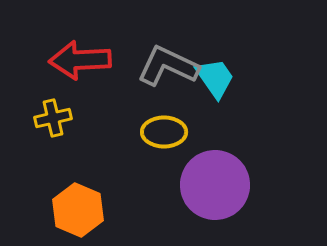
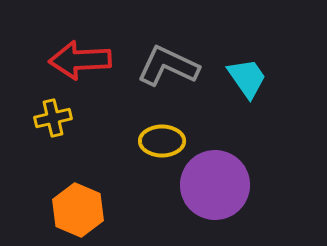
cyan trapezoid: moved 32 px right
yellow ellipse: moved 2 px left, 9 px down
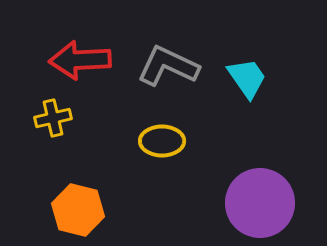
purple circle: moved 45 px right, 18 px down
orange hexagon: rotated 9 degrees counterclockwise
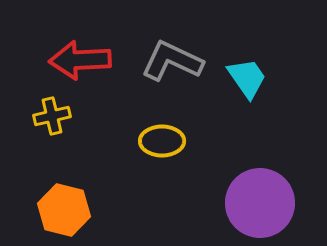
gray L-shape: moved 4 px right, 5 px up
yellow cross: moved 1 px left, 2 px up
orange hexagon: moved 14 px left
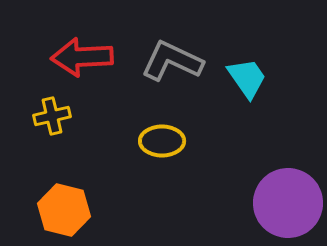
red arrow: moved 2 px right, 3 px up
purple circle: moved 28 px right
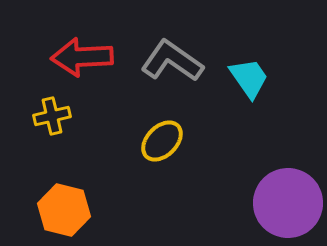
gray L-shape: rotated 10 degrees clockwise
cyan trapezoid: moved 2 px right
yellow ellipse: rotated 45 degrees counterclockwise
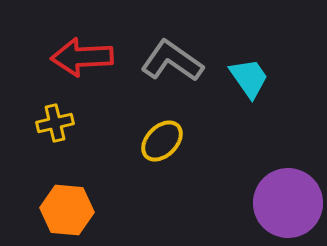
yellow cross: moved 3 px right, 7 px down
orange hexagon: moved 3 px right; rotated 9 degrees counterclockwise
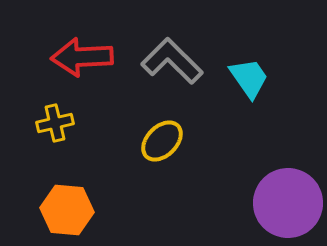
gray L-shape: rotated 10 degrees clockwise
